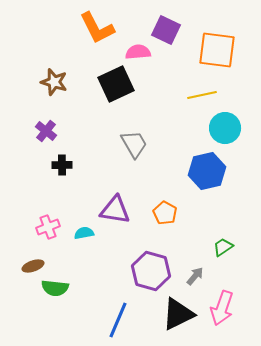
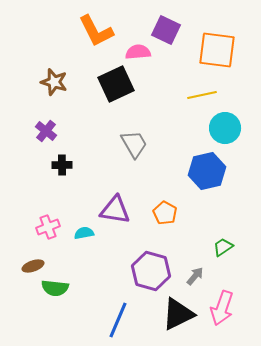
orange L-shape: moved 1 px left, 3 px down
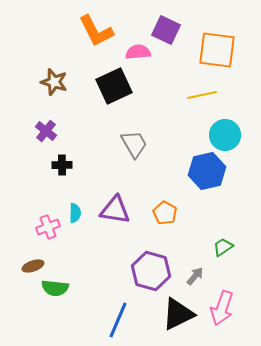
black square: moved 2 px left, 2 px down
cyan circle: moved 7 px down
cyan semicircle: moved 9 px left, 20 px up; rotated 102 degrees clockwise
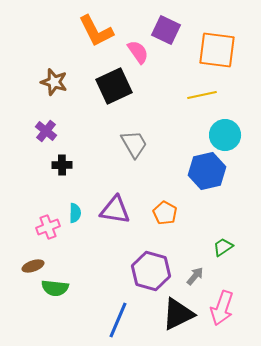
pink semicircle: rotated 60 degrees clockwise
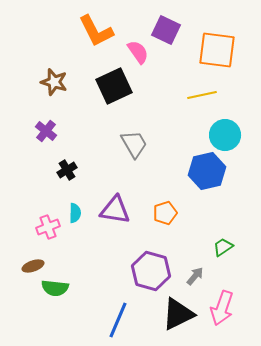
black cross: moved 5 px right, 5 px down; rotated 30 degrees counterclockwise
orange pentagon: rotated 25 degrees clockwise
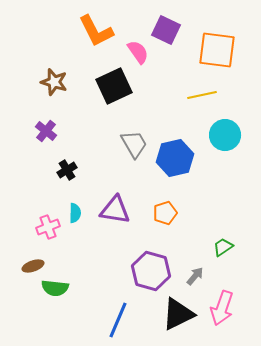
blue hexagon: moved 32 px left, 13 px up
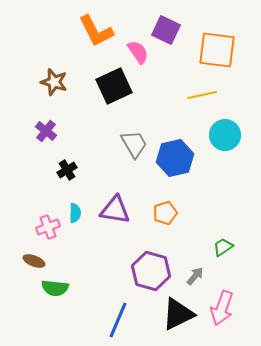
brown ellipse: moved 1 px right, 5 px up; rotated 40 degrees clockwise
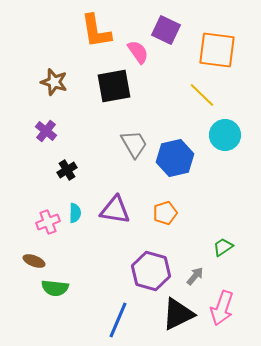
orange L-shape: rotated 18 degrees clockwise
black square: rotated 15 degrees clockwise
yellow line: rotated 56 degrees clockwise
pink cross: moved 5 px up
